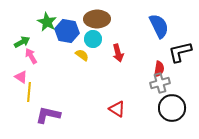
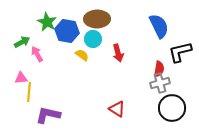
pink arrow: moved 6 px right, 2 px up
pink triangle: moved 1 px down; rotated 40 degrees counterclockwise
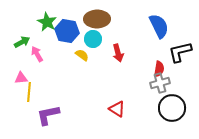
purple L-shape: rotated 25 degrees counterclockwise
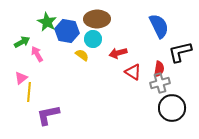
red arrow: rotated 90 degrees clockwise
pink triangle: rotated 32 degrees counterclockwise
red triangle: moved 16 px right, 37 px up
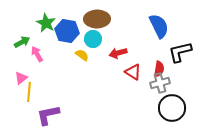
green star: moved 1 px left, 1 px down
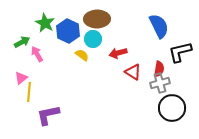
green star: moved 1 px left
blue hexagon: moved 1 px right; rotated 15 degrees clockwise
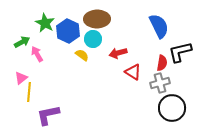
red semicircle: moved 3 px right, 6 px up
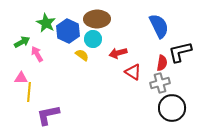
green star: moved 1 px right
pink triangle: rotated 40 degrees clockwise
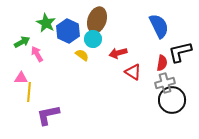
brown ellipse: moved 1 px down; rotated 70 degrees counterclockwise
gray cross: moved 5 px right
black circle: moved 8 px up
